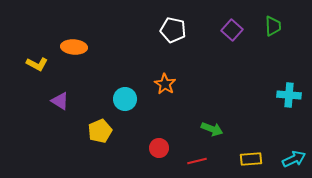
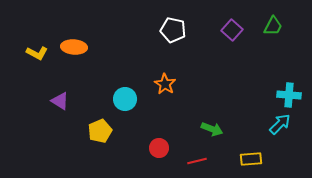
green trapezoid: rotated 30 degrees clockwise
yellow L-shape: moved 11 px up
cyan arrow: moved 14 px left, 35 px up; rotated 20 degrees counterclockwise
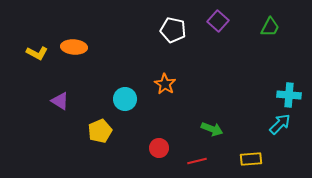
green trapezoid: moved 3 px left, 1 px down
purple square: moved 14 px left, 9 px up
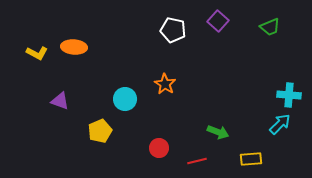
green trapezoid: rotated 40 degrees clockwise
purple triangle: rotated 12 degrees counterclockwise
green arrow: moved 6 px right, 3 px down
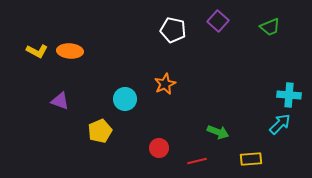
orange ellipse: moved 4 px left, 4 px down
yellow L-shape: moved 2 px up
orange star: rotated 15 degrees clockwise
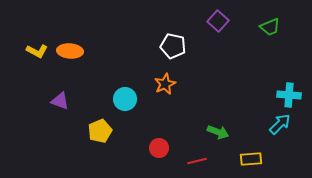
white pentagon: moved 16 px down
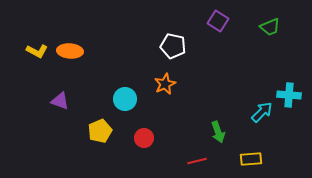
purple square: rotated 10 degrees counterclockwise
cyan arrow: moved 18 px left, 12 px up
green arrow: rotated 50 degrees clockwise
red circle: moved 15 px left, 10 px up
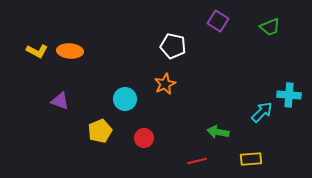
green arrow: rotated 120 degrees clockwise
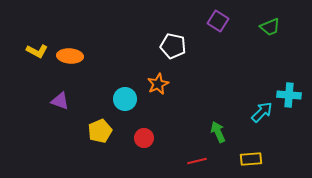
orange ellipse: moved 5 px down
orange star: moved 7 px left
green arrow: rotated 55 degrees clockwise
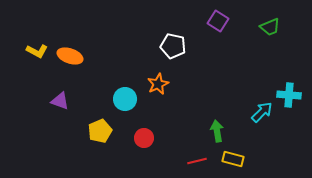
orange ellipse: rotated 15 degrees clockwise
green arrow: moved 1 px left, 1 px up; rotated 15 degrees clockwise
yellow rectangle: moved 18 px left; rotated 20 degrees clockwise
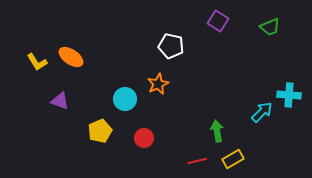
white pentagon: moved 2 px left
yellow L-shape: moved 11 px down; rotated 30 degrees clockwise
orange ellipse: moved 1 px right, 1 px down; rotated 15 degrees clockwise
yellow rectangle: rotated 45 degrees counterclockwise
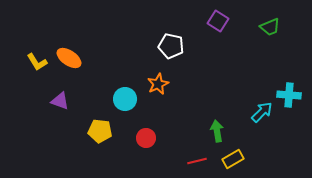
orange ellipse: moved 2 px left, 1 px down
yellow pentagon: rotated 30 degrees clockwise
red circle: moved 2 px right
